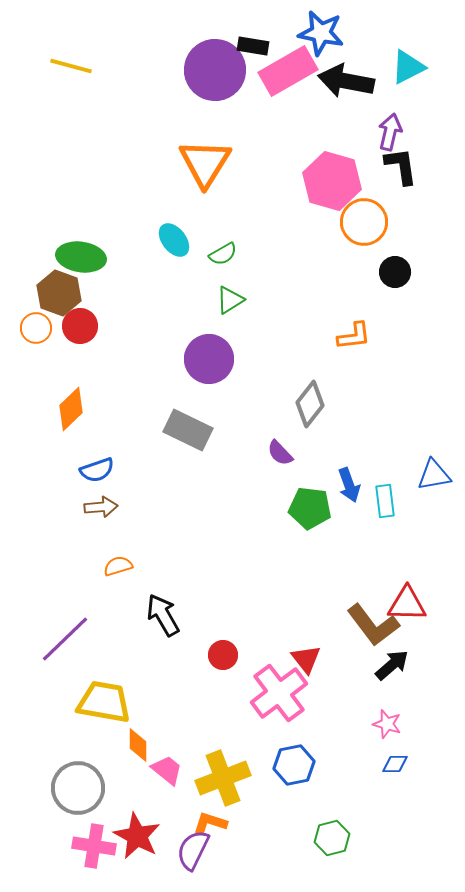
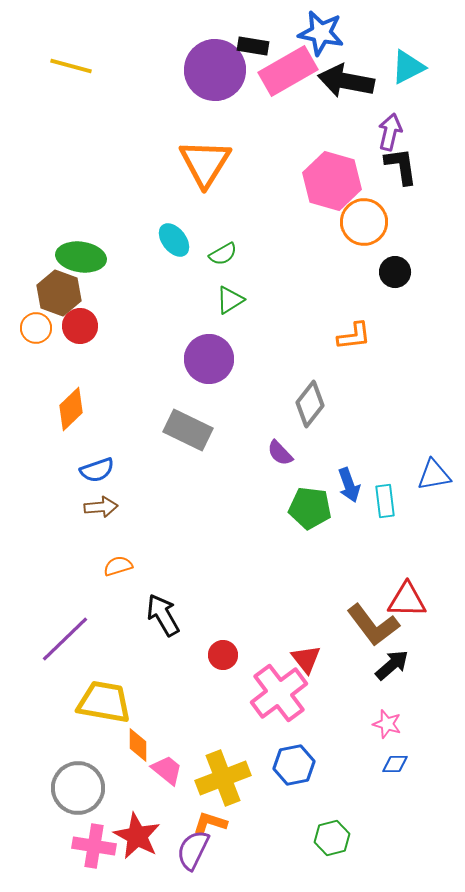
red triangle at (407, 604): moved 4 px up
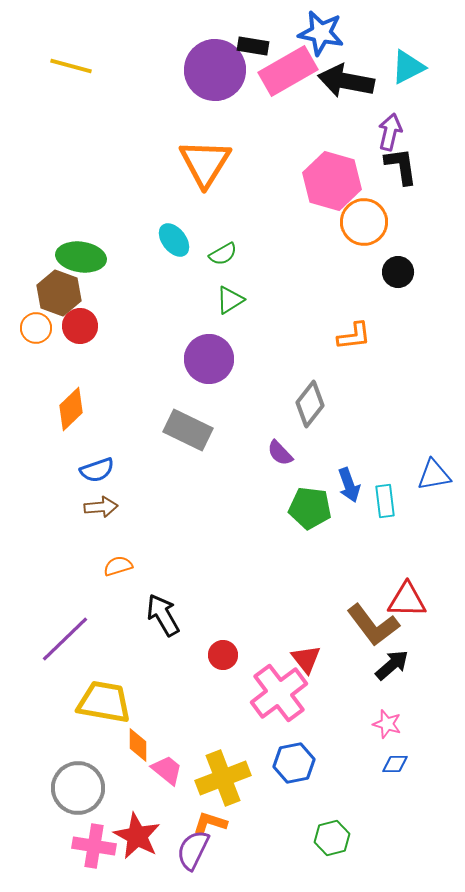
black circle at (395, 272): moved 3 px right
blue hexagon at (294, 765): moved 2 px up
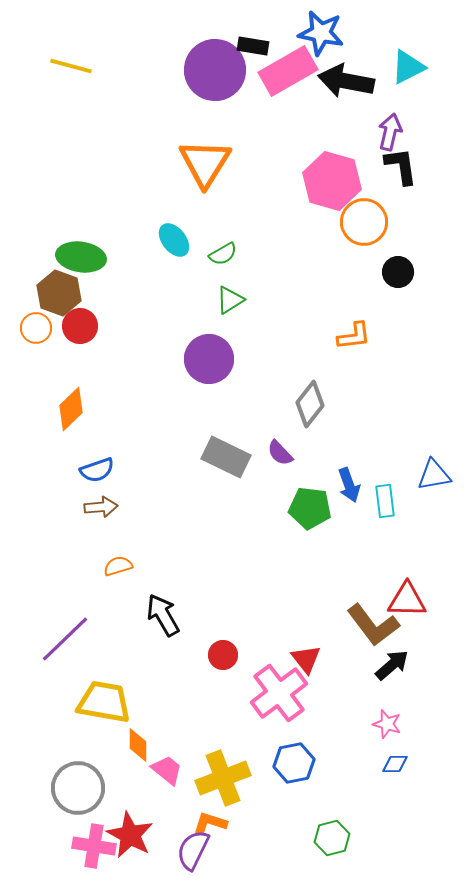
gray rectangle at (188, 430): moved 38 px right, 27 px down
red star at (137, 836): moved 7 px left, 1 px up
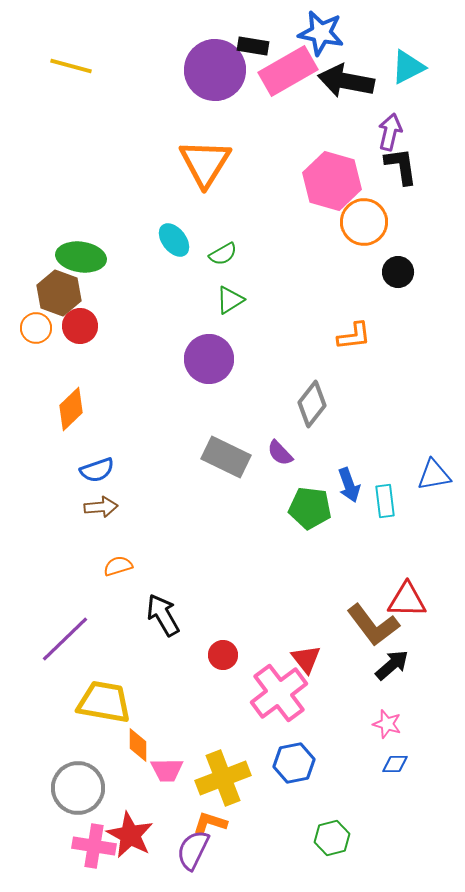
gray diamond at (310, 404): moved 2 px right
pink trapezoid at (167, 770): rotated 140 degrees clockwise
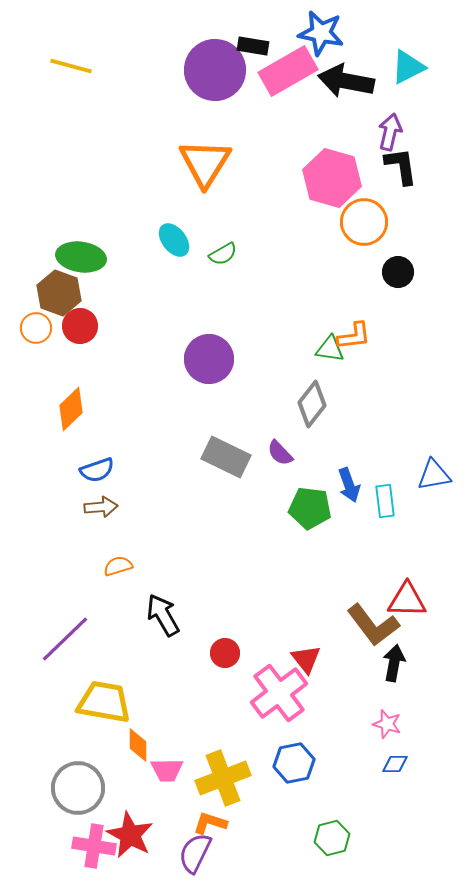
pink hexagon at (332, 181): moved 3 px up
green triangle at (230, 300): moved 100 px right, 49 px down; rotated 40 degrees clockwise
red circle at (223, 655): moved 2 px right, 2 px up
black arrow at (392, 665): moved 2 px right, 2 px up; rotated 39 degrees counterclockwise
purple semicircle at (193, 850): moved 2 px right, 3 px down
